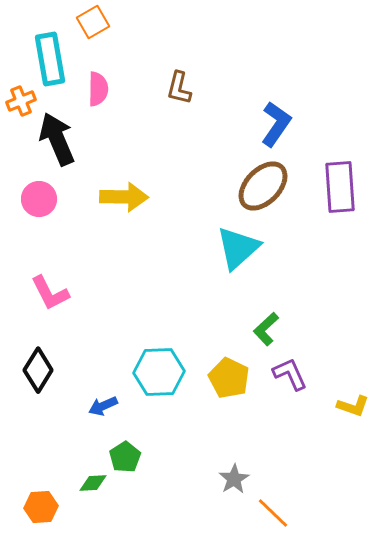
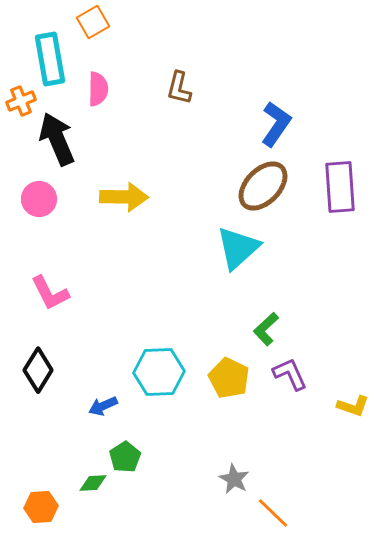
gray star: rotated 12 degrees counterclockwise
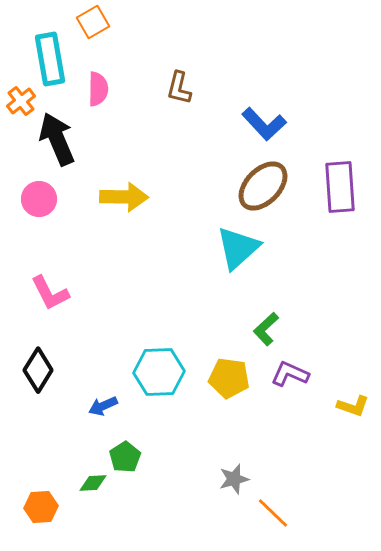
orange cross: rotated 16 degrees counterclockwise
blue L-shape: moved 12 px left; rotated 102 degrees clockwise
purple L-shape: rotated 42 degrees counterclockwise
yellow pentagon: rotated 18 degrees counterclockwise
gray star: rotated 28 degrees clockwise
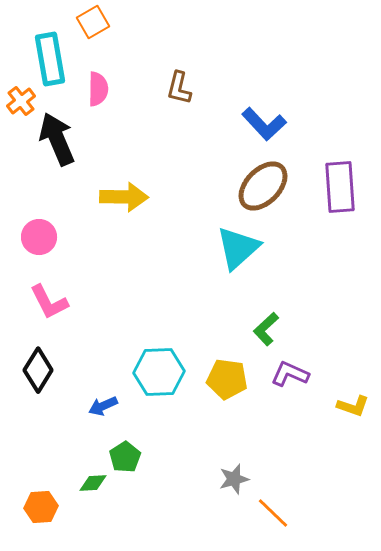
pink circle: moved 38 px down
pink L-shape: moved 1 px left, 9 px down
yellow pentagon: moved 2 px left, 1 px down
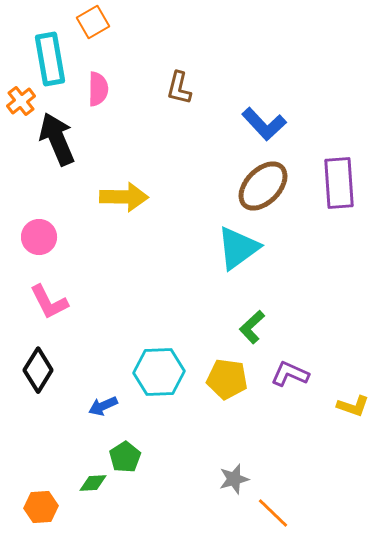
purple rectangle: moved 1 px left, 4 px up
cyan triangle: rotated 6 degrees clockwise
green L-shape: moved 14 px left, 2 px up
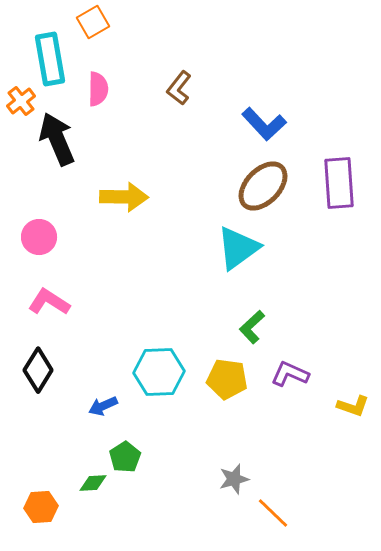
brown L-shape: rotated 24 degrees clockwise
pink L-shape: rotated 150 degrees clockwise
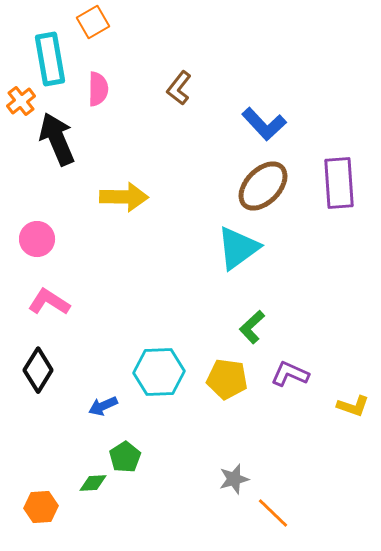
pink circle: moved 2 px left, 2 px down
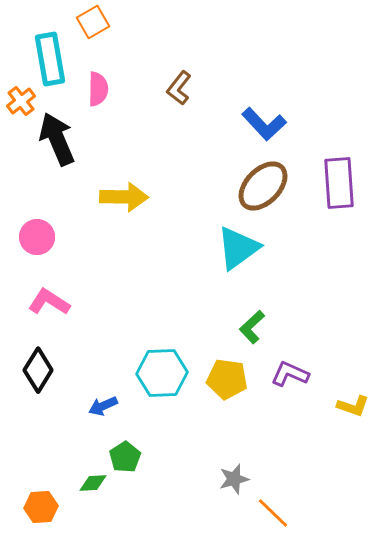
pink circle: moved 2 px up
cyan hexagon: moved 3 px right, 1 px down
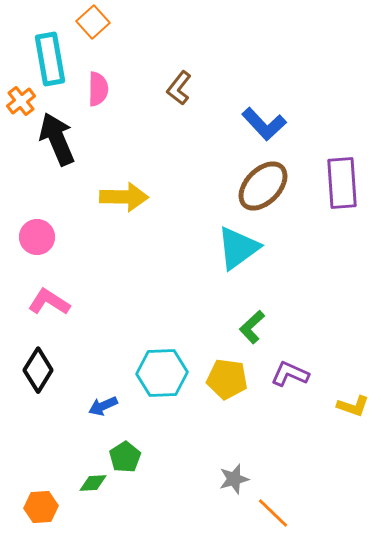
orange square: rotated 12 degrees counterclockwise
purple rectangle: moved 3 px right
